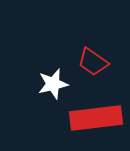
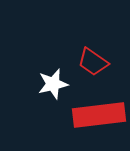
red rectangle: moved 3 px right, 3 px up
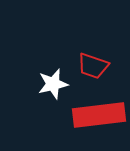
red trapezoid: moved 4 px down; rotated 16 degrees counterclockwise
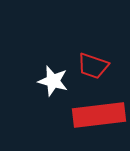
white star: moved 3 px up; rotated 28 degrees clockwise
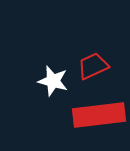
red trapezoid: rotated 136 degrees clockwise
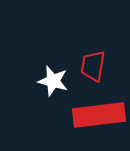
red trapezoid: rotated 56 degrees counterclockwise
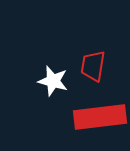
red rectangle: moved 1 px right, 2 px down
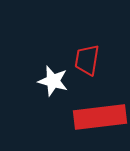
red trapezoid: moved 6 px left, 6 px up
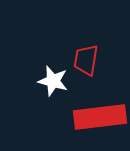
red trapezoid: moved 1 px left
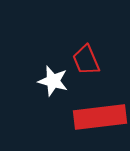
red trapezoid: rotated 32 degrees counterclockwise
